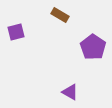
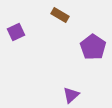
purple square: rotated 12 degrees counterclockwise
purple triangle: moved 1 px right, 3 px down; rotated 48 degrees clockwise
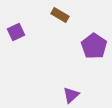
purple pentagon: moved 1 px right, 1 px up
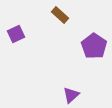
brown rectangle: rotated 12 degrees clockwise
purple square: moved 2 px down
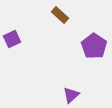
purple square: moved 4 px left, 5 px down
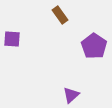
brown rectangle: rotated 12 degrees clockwise
purple square: rotated 30 degrees clockwise
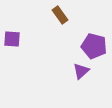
purple pentagon: rotated 20 degrees counterclockwise
purple triangle: moved 10 px right, 24 px up
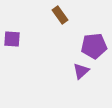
purple pentagon: rotated 20 degrees counterclockwise
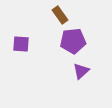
purple square: moved 9 px right, 5 px down
purple pentagon: moved 21 px left, 5 px up
